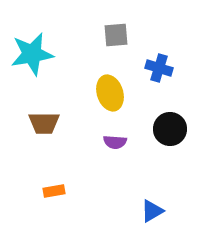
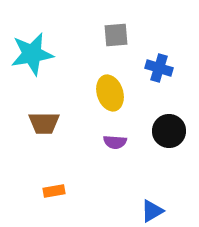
black circle: moved 1 px left, 2 px down
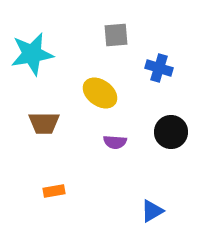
yellow ellipse: moved 10 px left; rotated 36 degrees counterclockwise
black circle: moved 2 px right, 1 px down
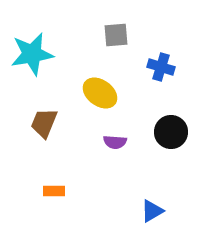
blue cross: moved 2 px right, 1 px up
brown trapezoid: rotated 112 degrees clockwise
orange rectangle: rotated 10 degrees clockwise
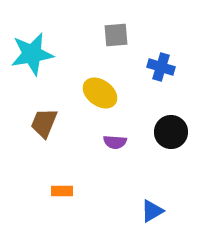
orange rectangle: moved 8 px right
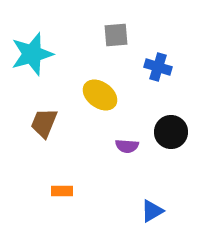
cyan star: rotated 6 degrees counterclockwise
blue cross: moved 3 px left
yellow ellipse: moved 2 px down
purple semicircle: moved 12 px right, 4 px down
